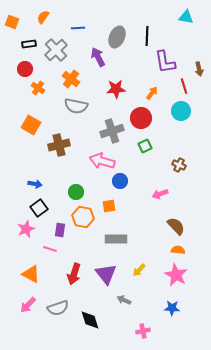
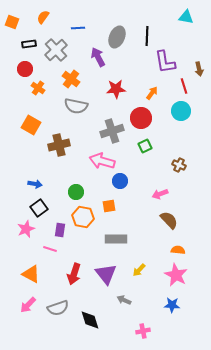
brown semicircle at (176, 226): moved 7 px left, 6 px up
blue star at (172, 308): moved 3 px up
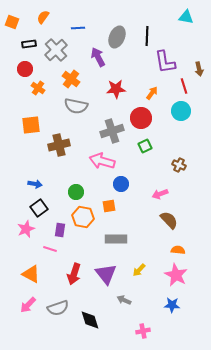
orange square at (31, 125): rotated 36 degrees counterclockwise
blue circle at (120, 181): moved 1 px right, 3 px down
